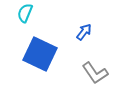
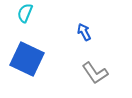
blue arrow: rotated 66 degrees counterclockwise
blue square: moved 13 px left, 5 px down
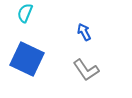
gray L-shape: moved 9 px left, 3 px up
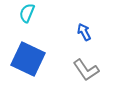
cyan semicircle: moved 2 px right
blue square: moved 1 px right
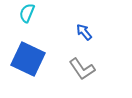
blue arrow: rotated 12 degrees counterclockwise
gray L-shape: moved 4 px left, 1 px up
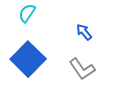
cyan semicircle: rotated 12 degrees clockwise
blue square: rotated 20 degrees clockwise
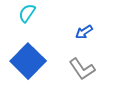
blue arrow: rotated 84 degrees counterclockwise
blue square: moved 2 px down
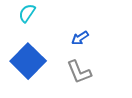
blue arrow: moved 4 px left, 6 px down
gray L-shape: moved 3 px left, 3 px down; rotated 12 degrees clockwise
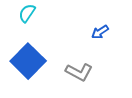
blue arrow: moved 20 px right, 6 px up
gray L-shape: rotated 40 degrees counterclockwise
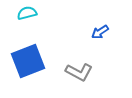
cyan semicircle: rotated 42 degrees clockwise
blue square: rotated 24 degrees clockwise
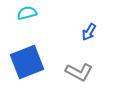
blue arrow: moved 11 px left; rotated 24 degrees counterclockwise
blue square: moved 1 px left, 1 px down
